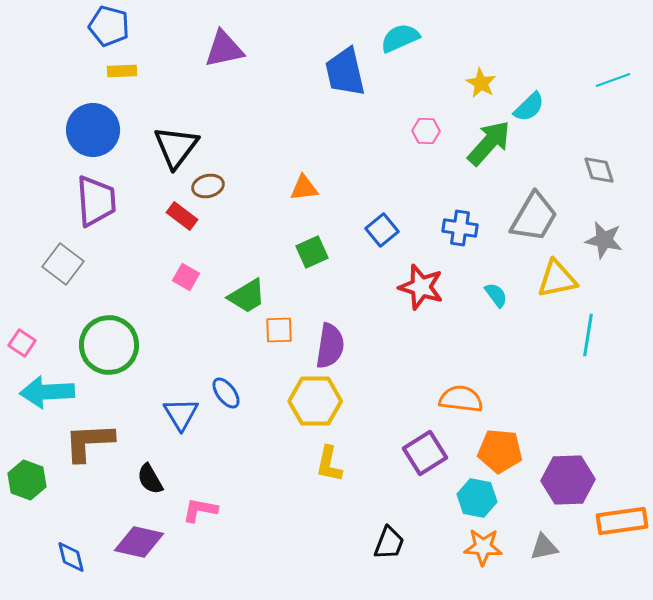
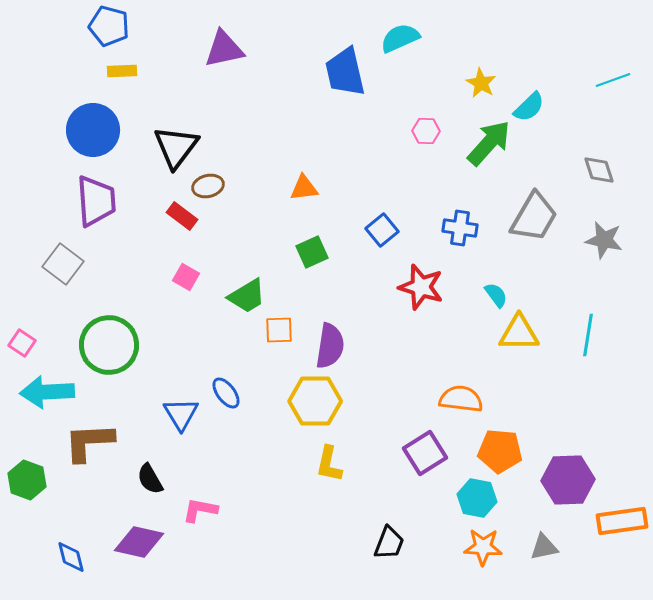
yellow triangle at (557, 279): moved 38 px left, 54 px down; rotated 12 degrees clockwise
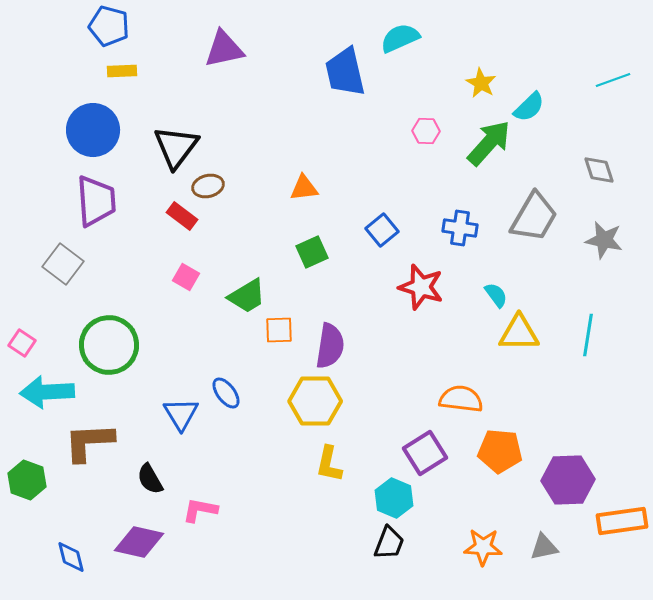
cyan hexagon at (477, 498): moved 83 px left; rotated 12 degrees clockwise
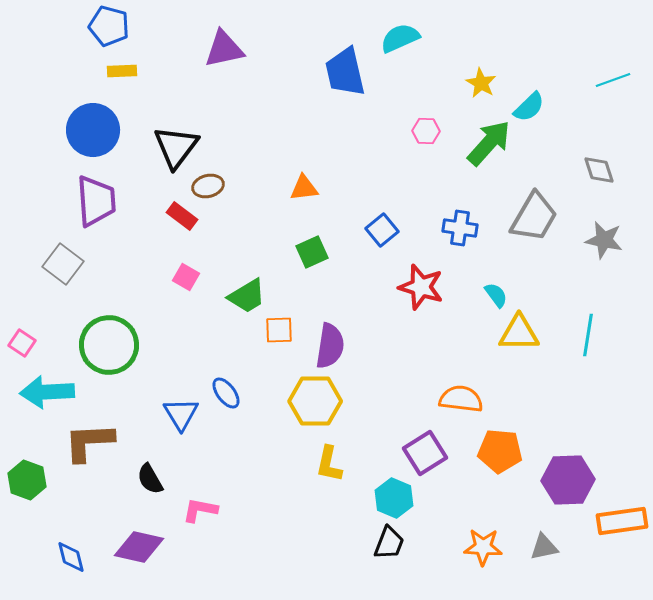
purple diamond at (139, 542): moved 5 px down
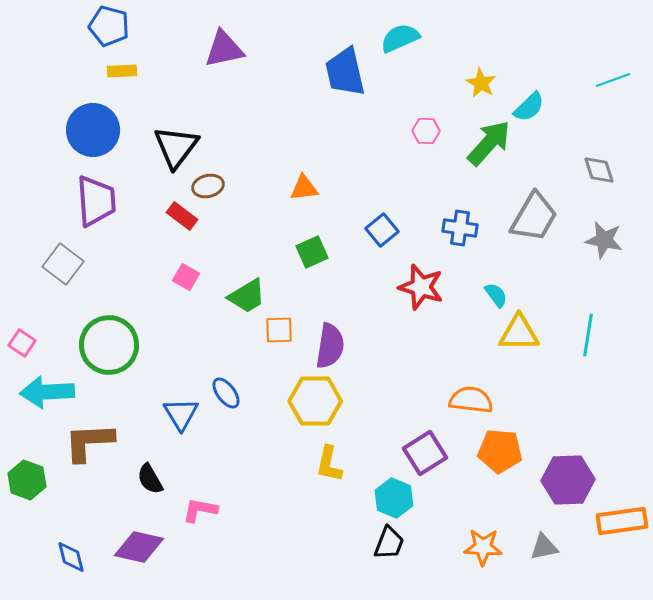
orange semicircle at (461, 399): moved 10 px right, 1 px down
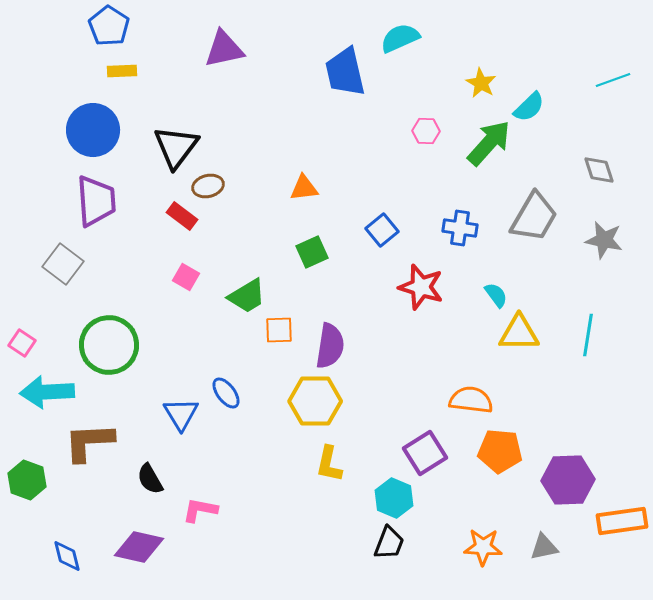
blue pentagon at (109, 26): rotated 18 degrees clockwise
blue diamond at (71, 557): moved 4 px left, 1 px up
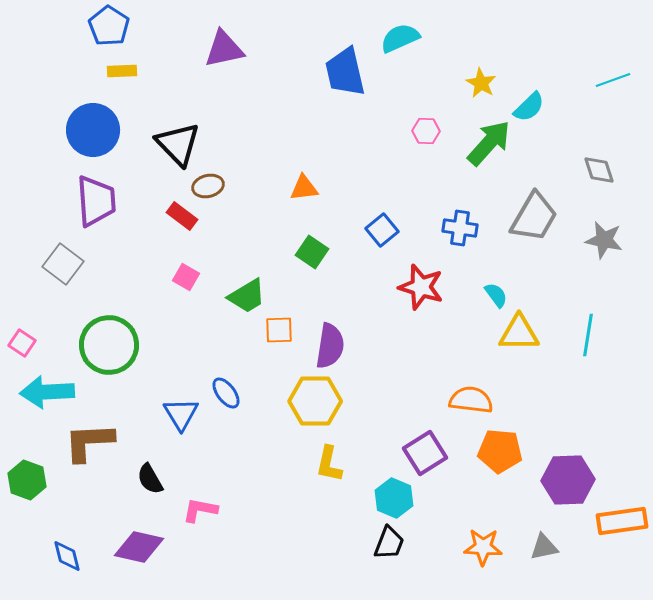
black triangle at (176, 147): moved 2 px right, 3 px up; rotated 21 degrees counterclockwise
green square at (312, 252): rotated 32 degrees counterclockwise
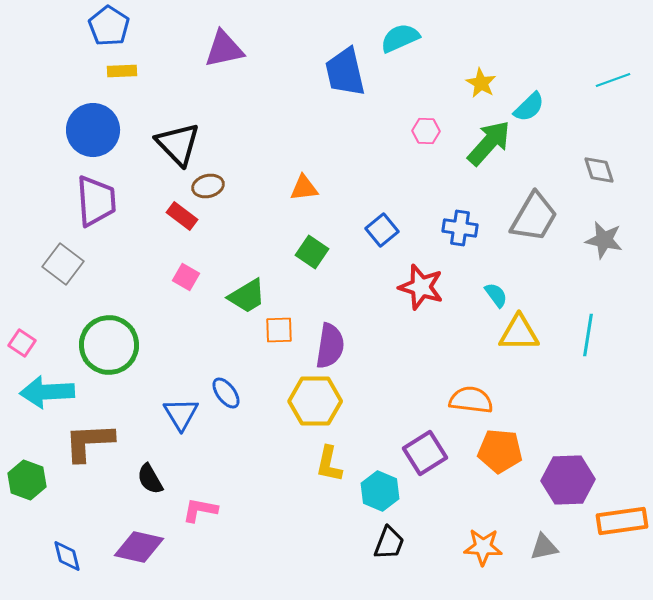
cyan hexagon at (394, 498): moved 14 px left, 7 px up
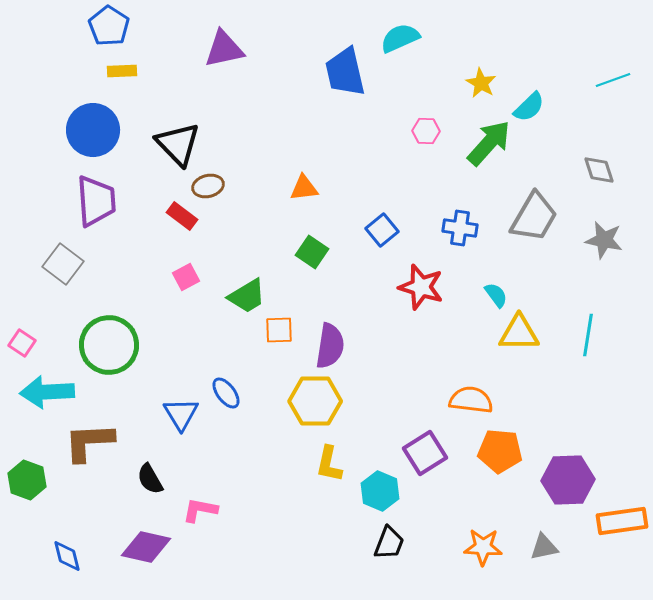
pink square at (186, 277): rotated 32 degrees clockwise
purple diamond at (139, 547): moved 7 px right
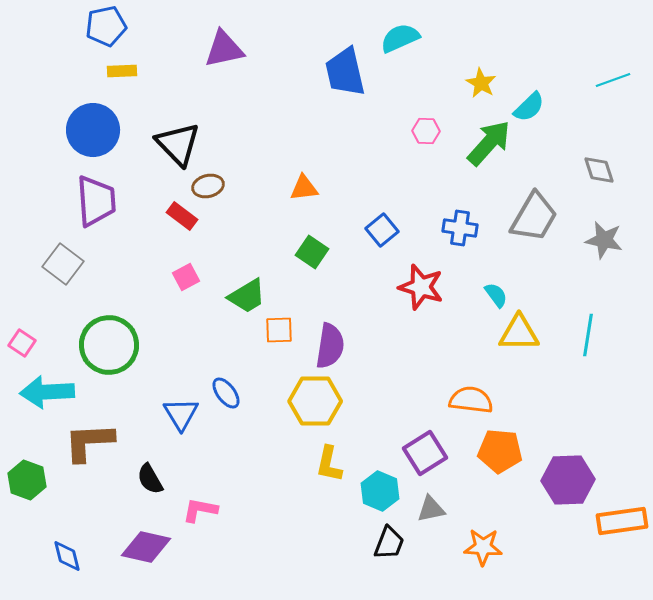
blue pentagon at (109, 26): moved 3 px left; rotated 27 degrees clockwise
gray triangle at (544, 547): moved 113 px left, 38 px up
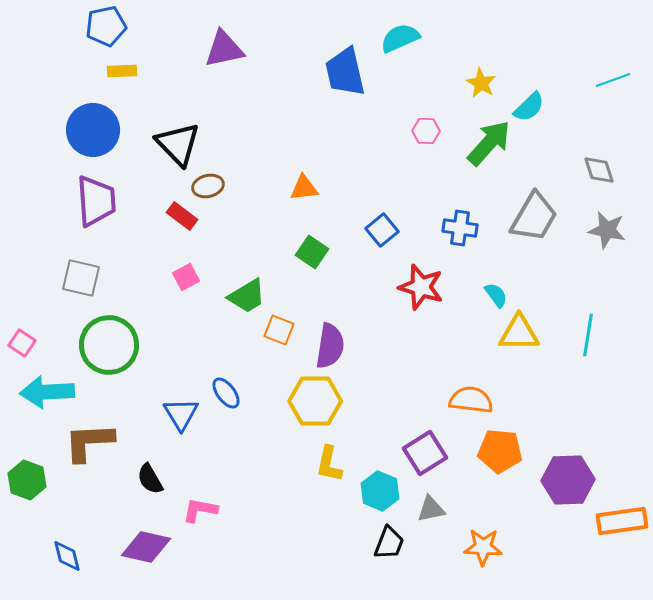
gray star at (604, 240): moved 3 px right, 10 px up
gray square at (63, 264): moved 18 px right, 14 px down; rotated 24 degrees counterclockwise
orange square at (279, 330): rotated 24 degrees clockwise
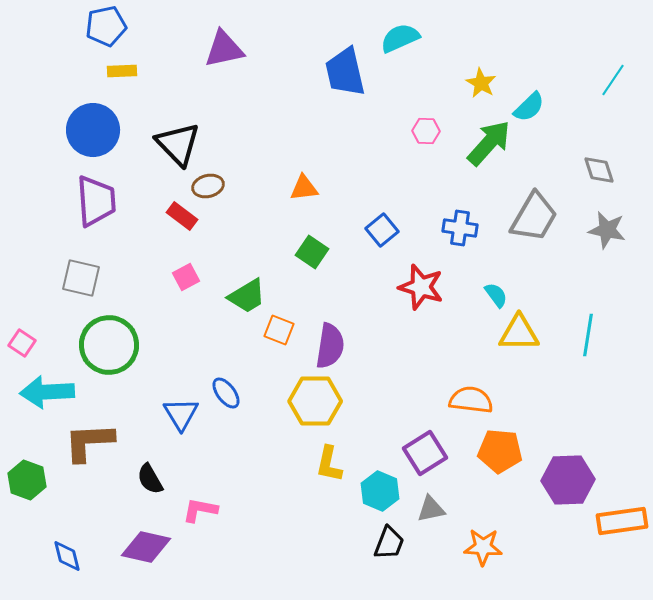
cyan line at (613, 80): rotated 36 degrees counterclockwise
